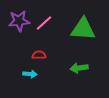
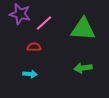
purple star: moved 1 px right, 7 px up; rotated 20 degrees clockwise
red semicircle: moved 5 px left, 8 px up
green arrow: moved 4 px right
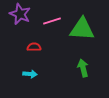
purple star: rotated 10 degrees clockwise
pink line: moved 8 px right, 2 px up; rotated 24 degrees clockwise
green triangle: moved 1 px left
green arrow: rotated 84 degrees clockwise
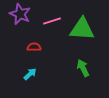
green arrow: rotated 12 degrees counterclockwise
cyan arrow: rotated 48 degrees counterclockwise
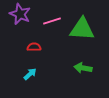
green arrow: rotated 54 degrees counterclockwise
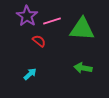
purple star: moved 7 px right, 2 px down; rotated 10 degrees clockwise
red semicircle: moved 5 px right, 6 px up; rotated 40 degrees clockwise
